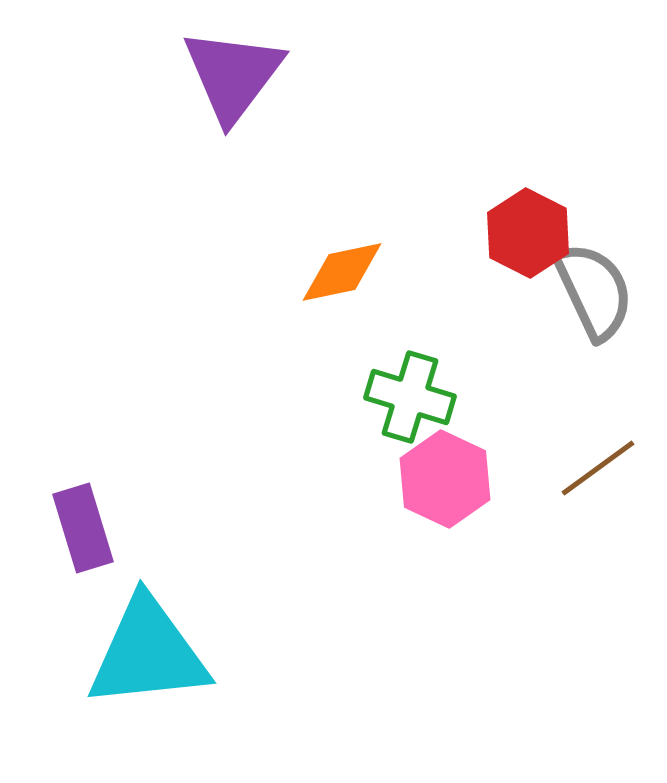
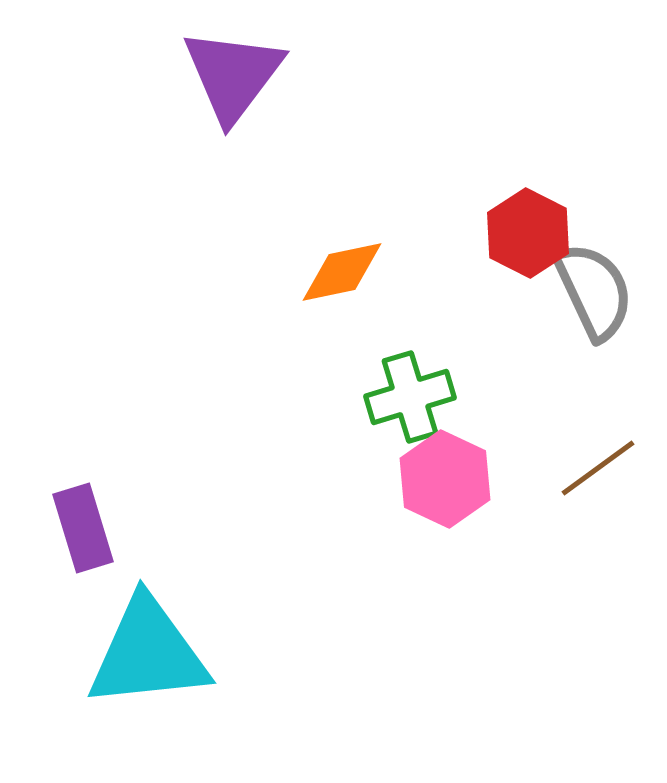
green cross: rotated 34 degrees counterclockwise
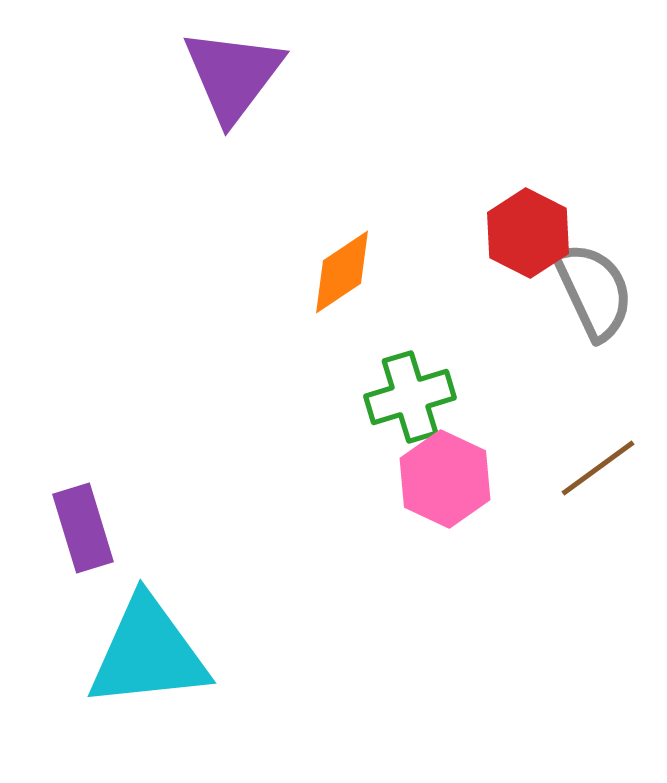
orange diamond: rotated 22 degrees counterclockwise
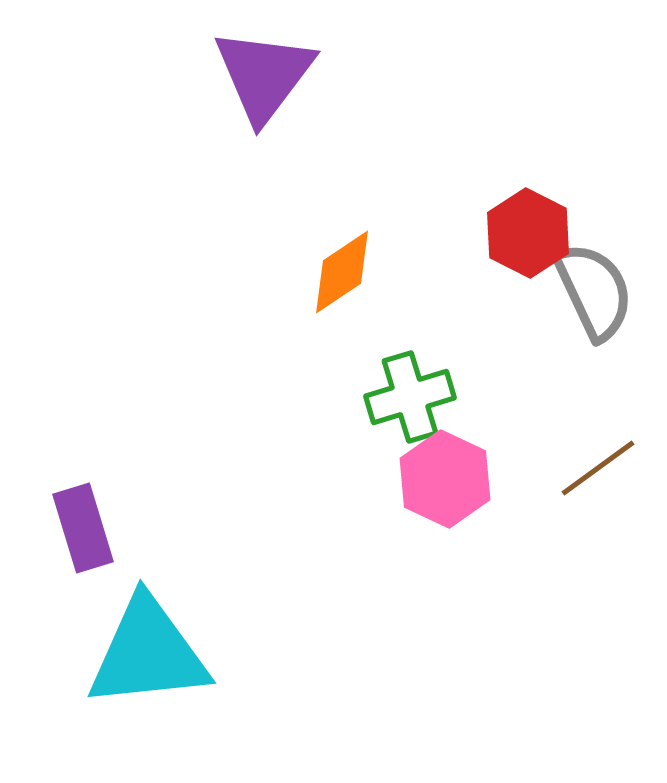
purple triangle: moved 31 px right
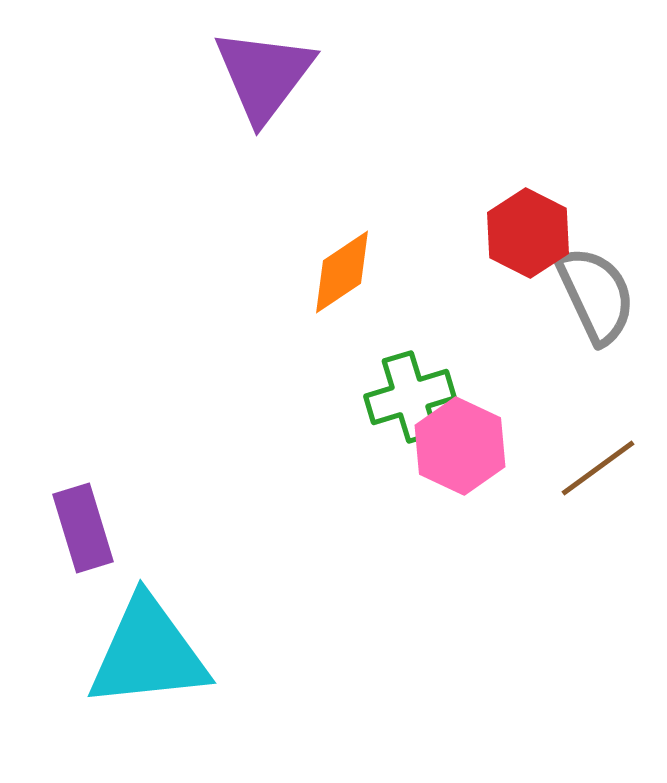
gray semicircle: moved 2 px right, 4 px down
pink hexagon: moved 15 px right, 33 px up
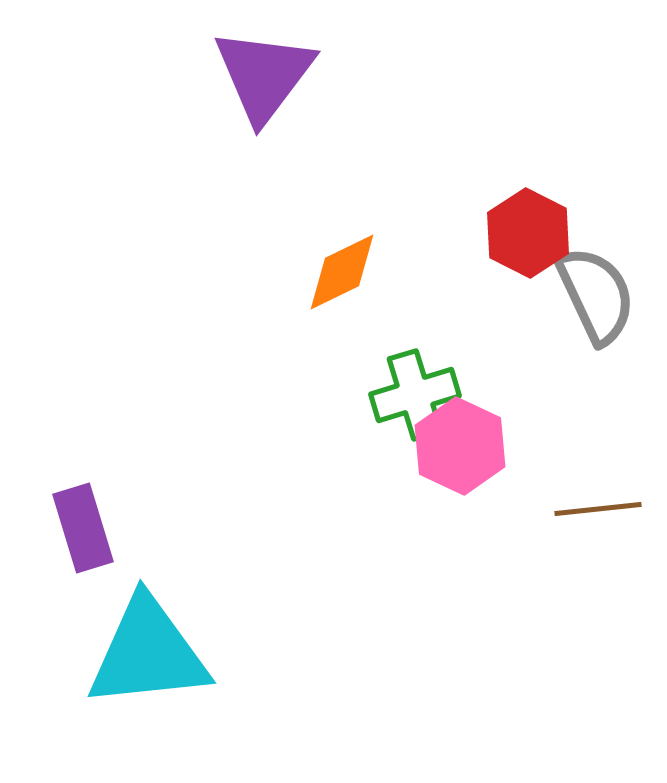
orange diamond: rotated 8 degrees clockwise
green cross: moved 5 px right, 2 px up
brown line: moved 41 px down; rotated 30 degrees clockwise
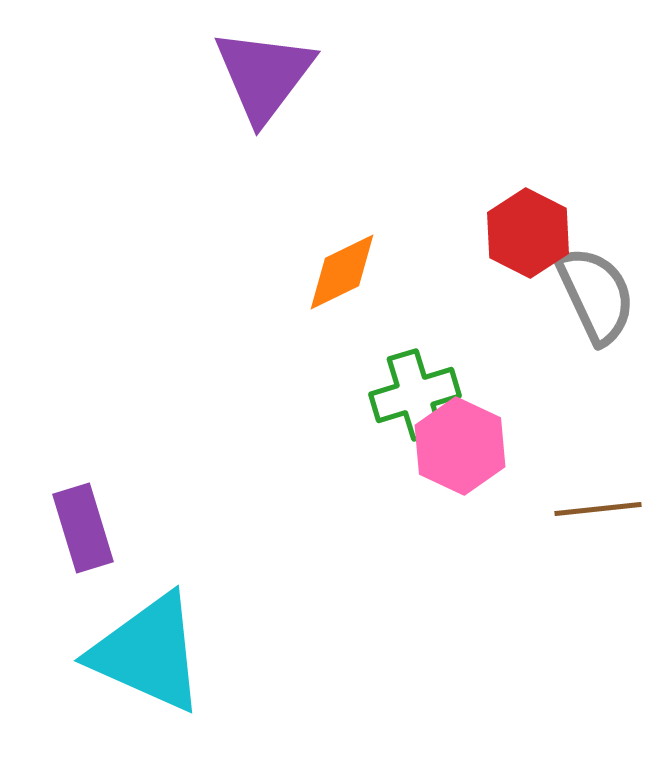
cyan triangle: rotated 30 degrees clockwise
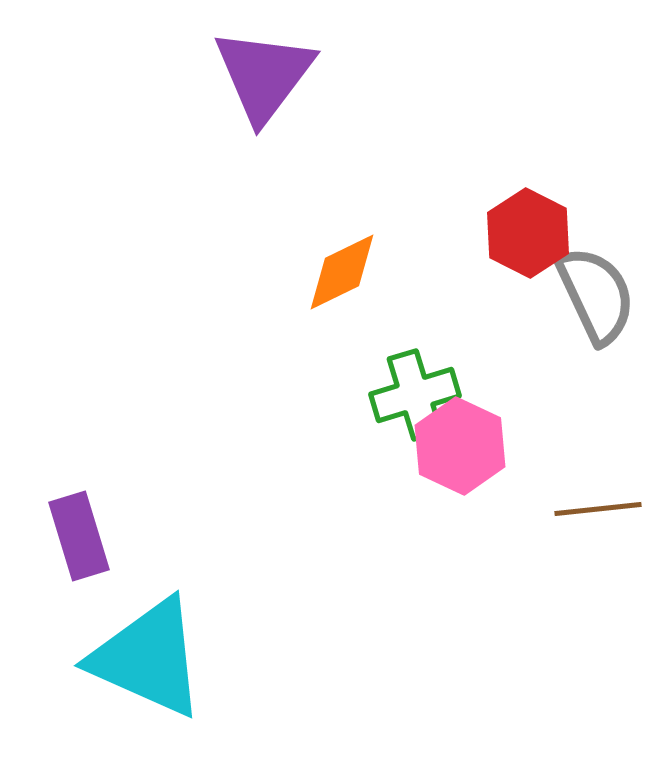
purple rectangle: moved 4 px left, 8 px down
cyan triangle: moved 5 px down
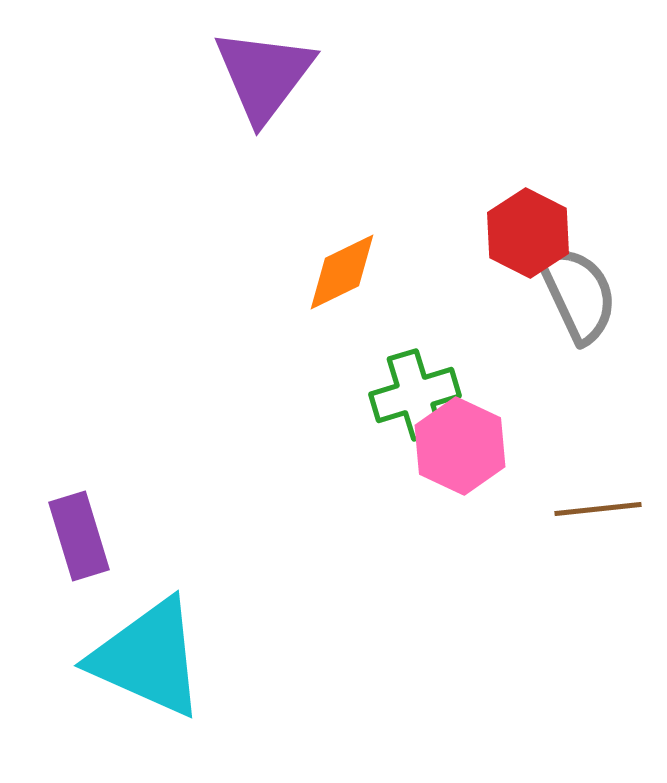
gray semicircle: moved 18 px left, 1 px up
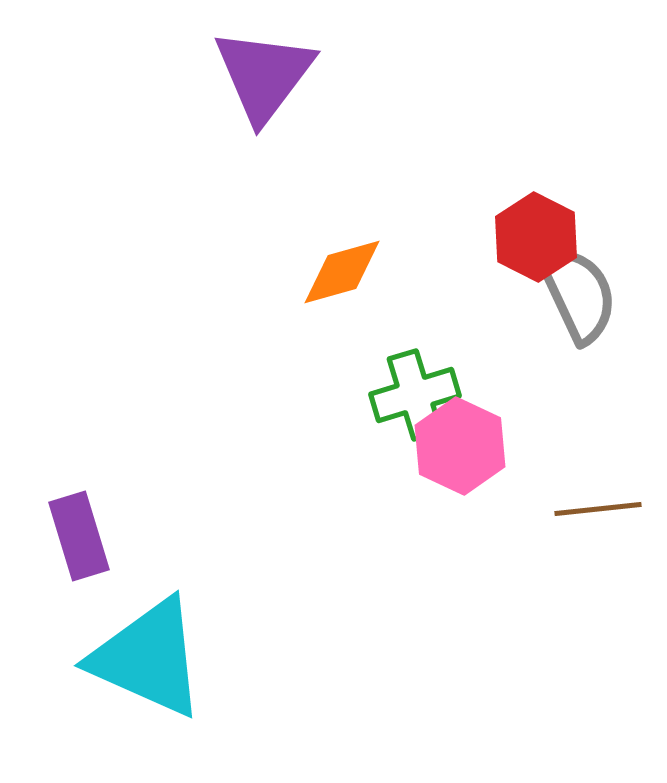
red hexagon: moved 8 px right, 4 px down
orange diamond: rotated 10 degrees clockwise
